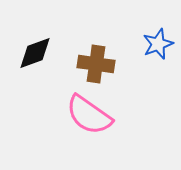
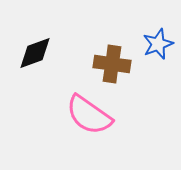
brown cross: moved 16 px right
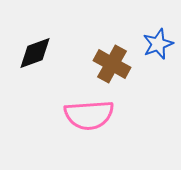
brown cross: rotated 21 degrees clockwise
pink semicircle: rotated 39 degrees counterclockwise
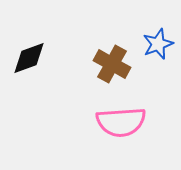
black diamond: moved 6 px left, 5 px down
pink semicircle: moved 32 px right, 7 px down
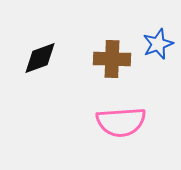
black diamond: moved 11 px right
brown cross: moved 5 px up; rotated 27 degrees counterclockwise
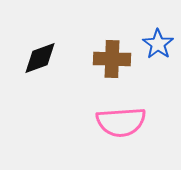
blue star: rotated 16 degrees counterclockwise
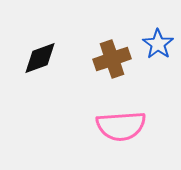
brown cross: rotated 21 degrees counterclockwise
pink semicircle: moved 4 px down
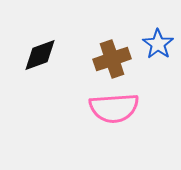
black diamond: moved 3 px up
pink semicircle: moved 7 px left, 18 px up
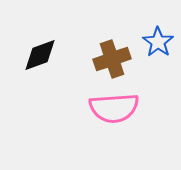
blue star: moved 2 px up
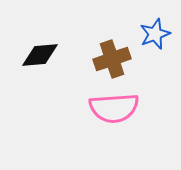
blue star: moved 3 px left, 8 px up; rotated 16 degrees clockwise
black diamond: rotated 15 degrees clockwise
